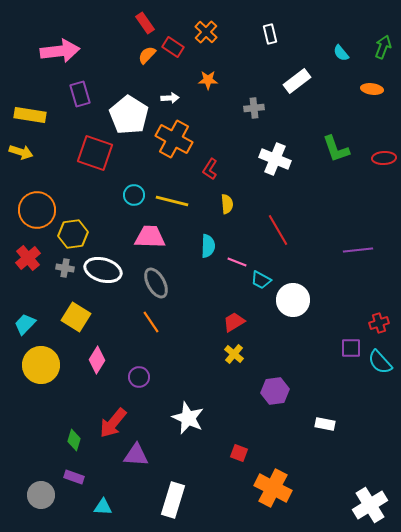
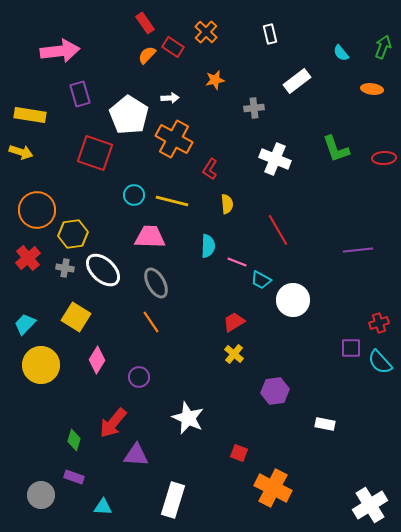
orange star at (208, 80): moved 7 px right; rotated 12 degrees counterclockwise
white ellipse at (103, 270): rotated 27 degrees clockwise
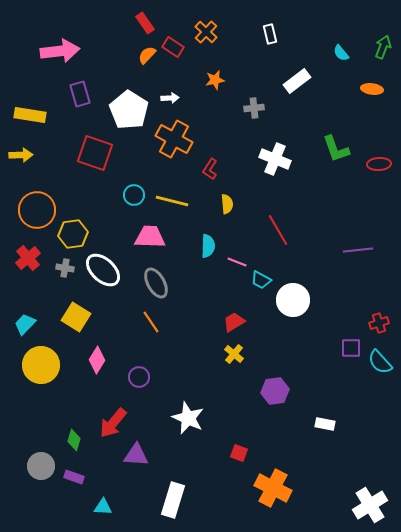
white pentagon at (129, 115): moved 5 px up
yellow arrow at (21, 152): moved 3 px down; rotated 20 degrees counterclockwise
red ellipse at (384, 158): moved 5 px left, 6 px down
gray circle at (41, 495): moved 29 px up
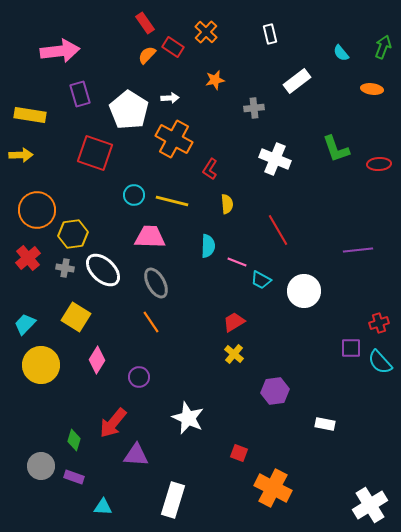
white circle at (293, 300): moved 11 px right, 9 px up
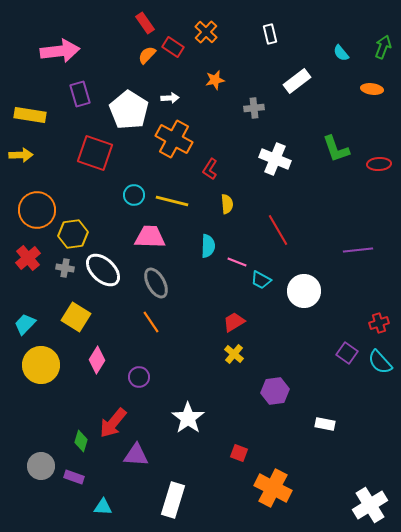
purple square at (351, 348): moved 4 px left, 5 px down; rotated 35 degrees clockwise
white star at (188, 418): rotated 12 degrees clockwise
green diamond at (74, 440): moved 7 px right, 1 px down
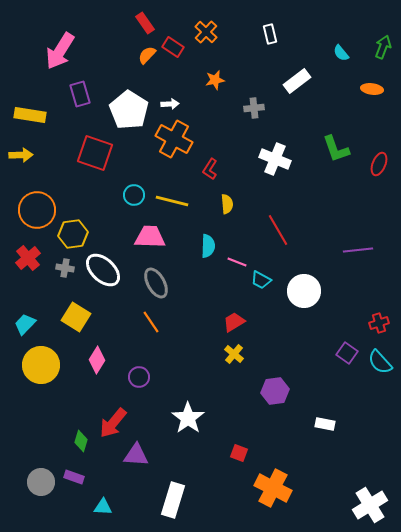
pink arrow at (60, 51): rotated 129 degrees clockwise
white arrow at (170, 98): moved 6 px down
red ellipse at (379, 164): rotated 65 degrees counterclockwise
gray circle at (41, 466): moved 16 px down
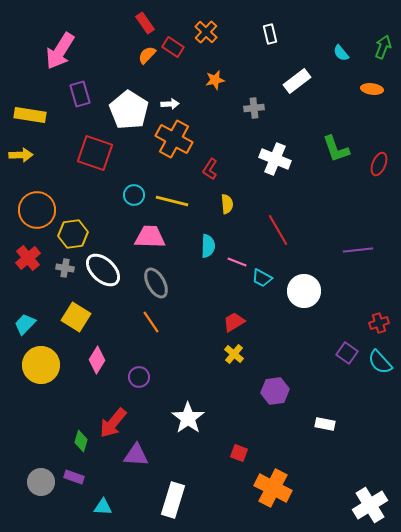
cyan trapezoid at (261, 280): moved 1 px right, 2 px up
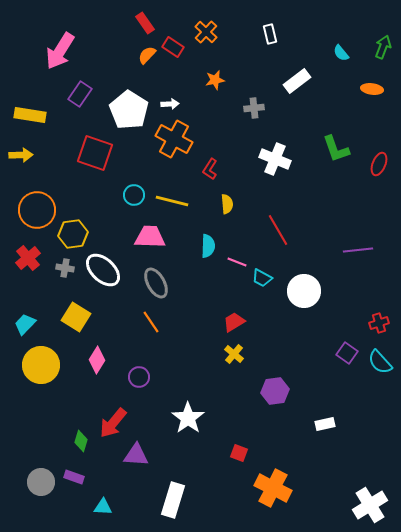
purple rectangle at (80, 94): rotated 50 degrees clockwise
white rectangle at (325, 424): rotated 24 degrees counterclockwise
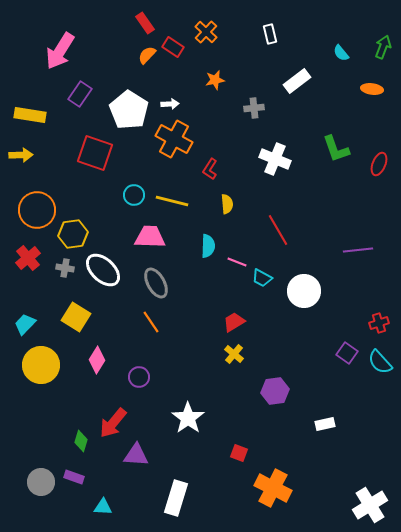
white rectangle at (173, 500): moved 3 px right, 2 px up
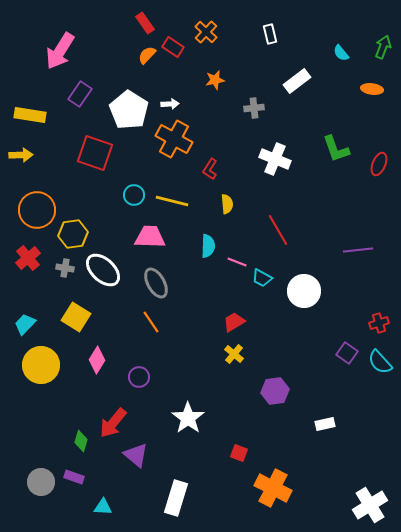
purple triangle at (136, 455): rotated 36 degrees clockwise
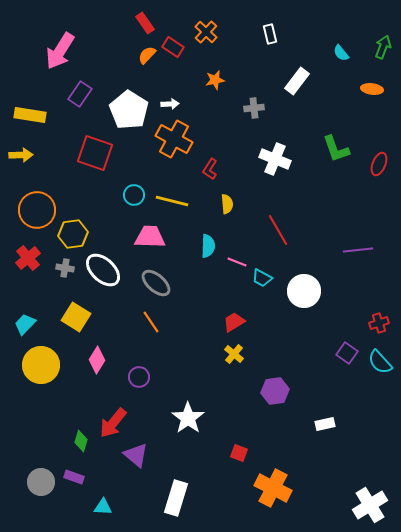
white rectangle at (297, 81): rotated 16 degrees counterclockwise
gray ellipse at (156, 283): rotated 20 degrees counterclockwise
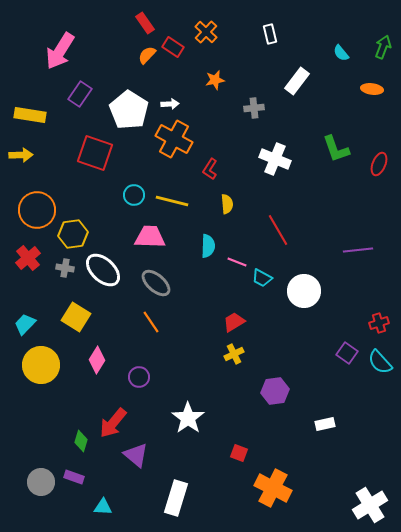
yellow cross at (234, 354): rotated 24 degrees clockwise
